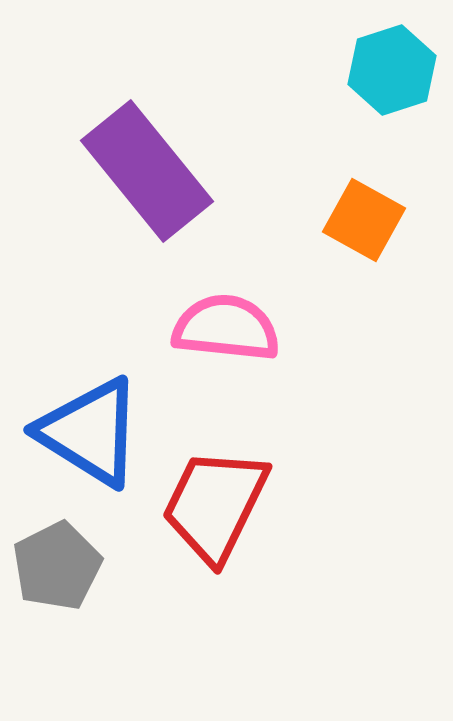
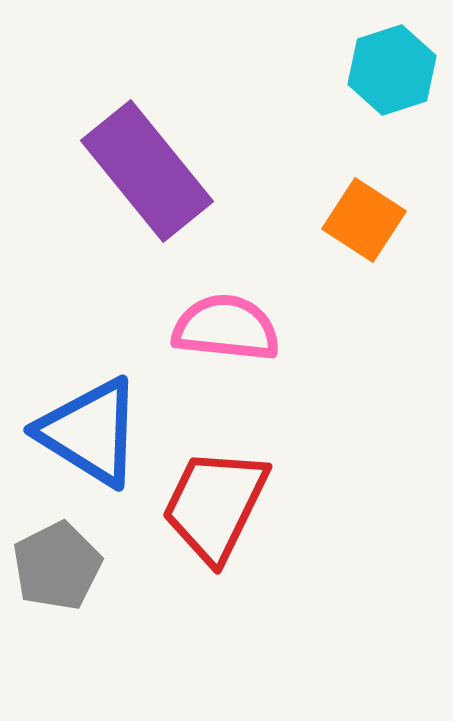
orange square: rotated 4 degrees clockwise
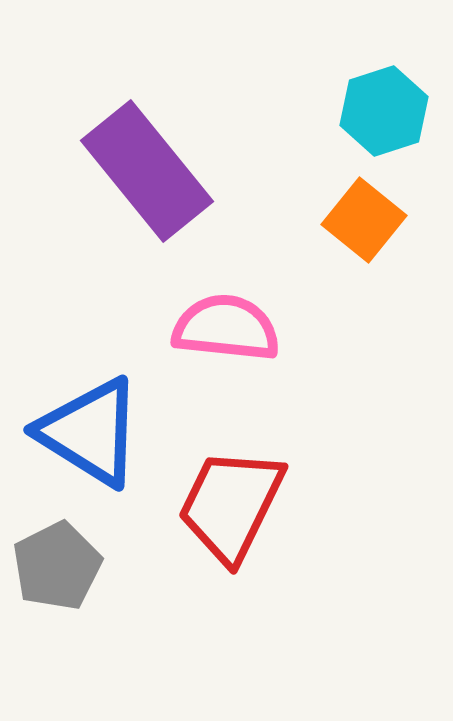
cyan hexagon: moved 8 px left, 41 px down
orange square: rotated 6 degrees clockwise
red trapezoid: moved 16 px right
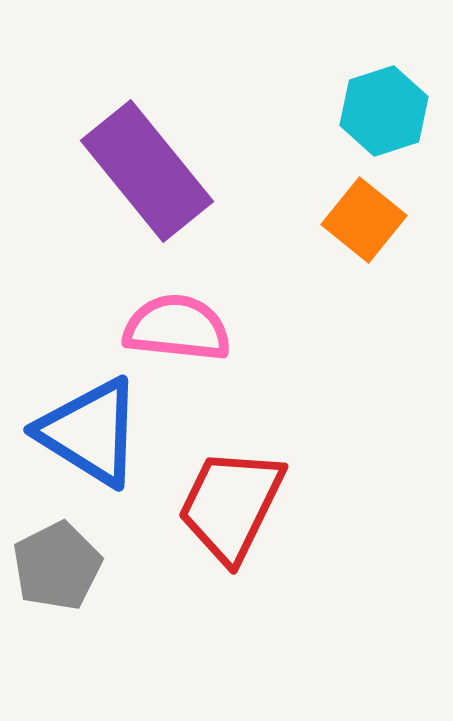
pink semicircle: moved 49 px left
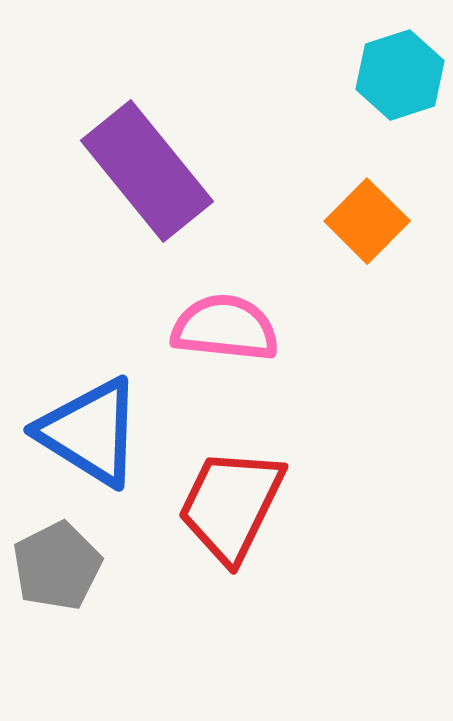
cyan hexagon: moved 16 px right, 36 px up
orange square: moved 3 px right, 1 px down; rotated 6 degrees clockwise
pink semicircle: moved 48 px right
